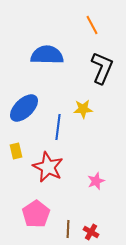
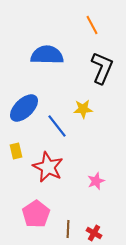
blue line: moved 1 px left, 1 px up; rotated 45 degrees counterclockwise
red cross: moved 3 px right, 1 px down
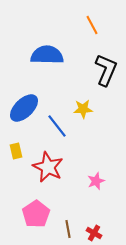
black L-shape: moved 4 px right, 2 px down
brown line: rotated 12 degrees counterclockwise
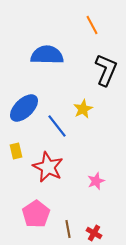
yellow star: rotated 24 degrees counterclockwise
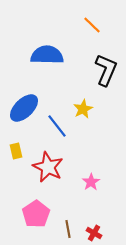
orange line: rotated 18 degrees counterclockwise
pink star: moved 5 px left, 1 px down; rotated 12 degrees counterclockwise
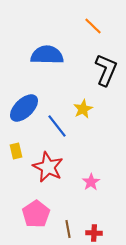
orange line: moved 1 px right, 1 px down
red cross: rotated 28 degrees counterclockwise
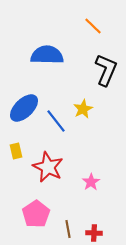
blue line: moved 1 px left, 5 px up
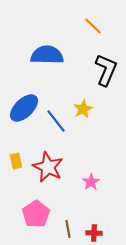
yellow rectangle: moved 10 px down
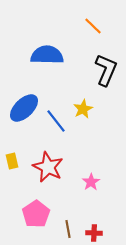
yellow rectangle: moved 4 px left
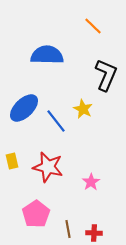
black L-shape: moved 5 px down
yellow star: rotated 18 degrees counterclockwise
red star: rotated 12 degrees counterclockwise
